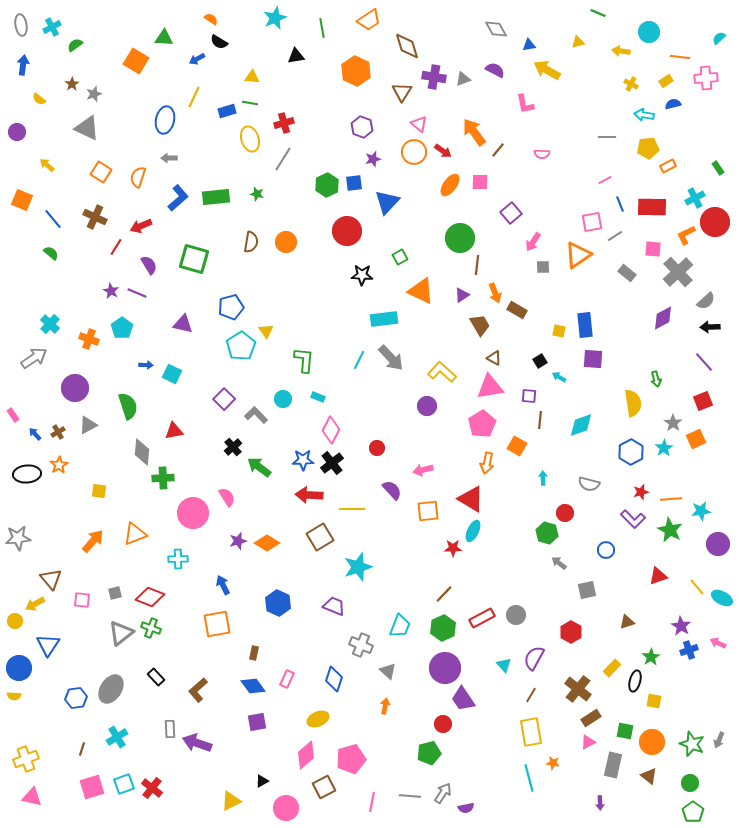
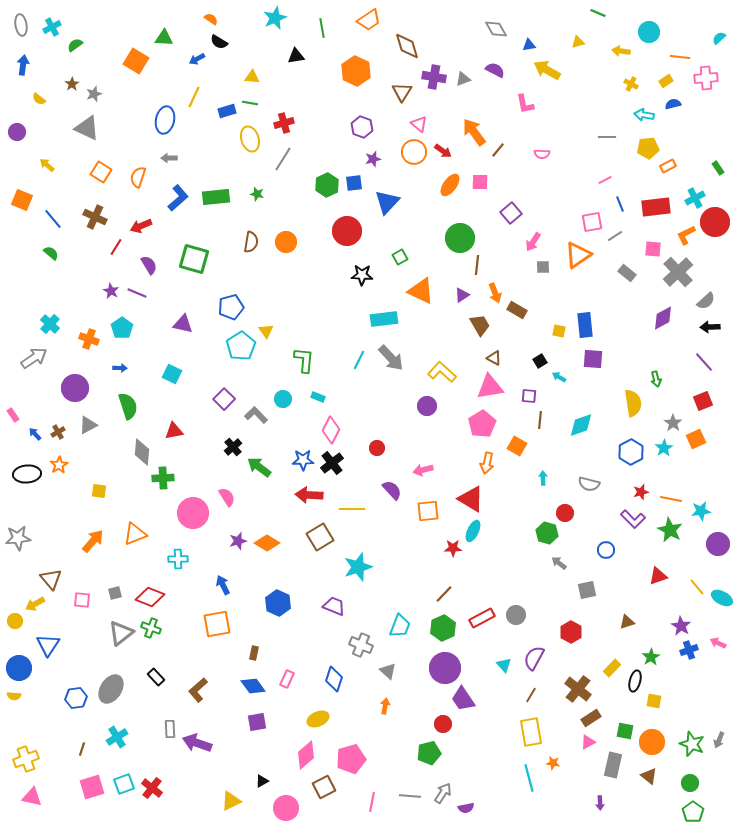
red rectangle at (652, 207): moved 4 px right; rotated 8 degrees counterclockwise
blue arrow at (146, 365): moved 26 px left, 3 px down
orange line at (671, 499): rotated 15 degrees clockwise
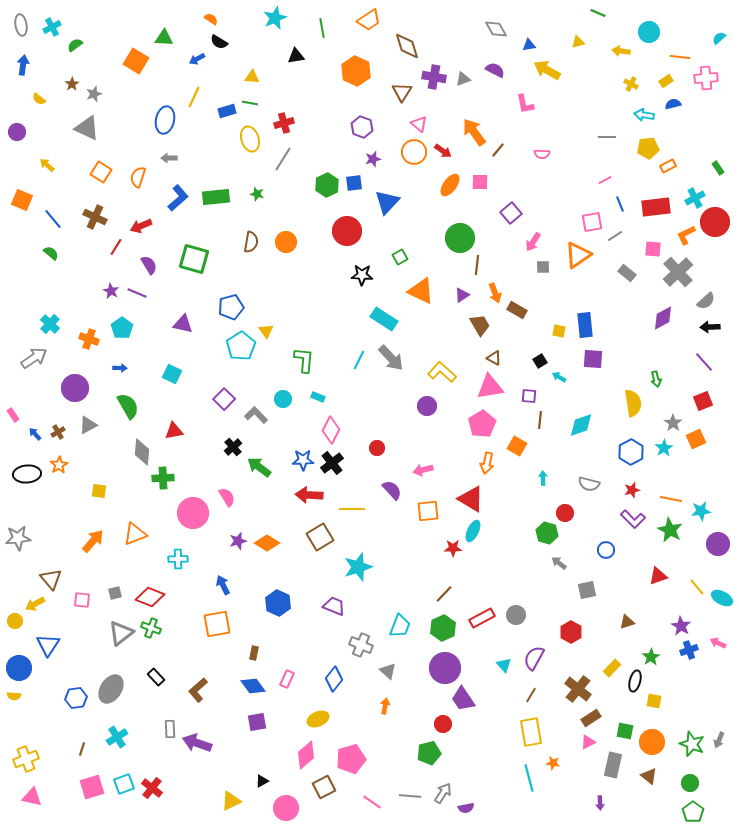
cyan rectangle at (384, 319): rotated 40 degrees clockwise
green semicircle at (128, 406): rotated 12 degrees counterclockwise
red star at (641, 492): moved 9 px left, 2 px up
blue diamond at (334, 679): rotated 20 degrees clockwise
pink line at (372, 802): rotated 66 degrees counterclockwise
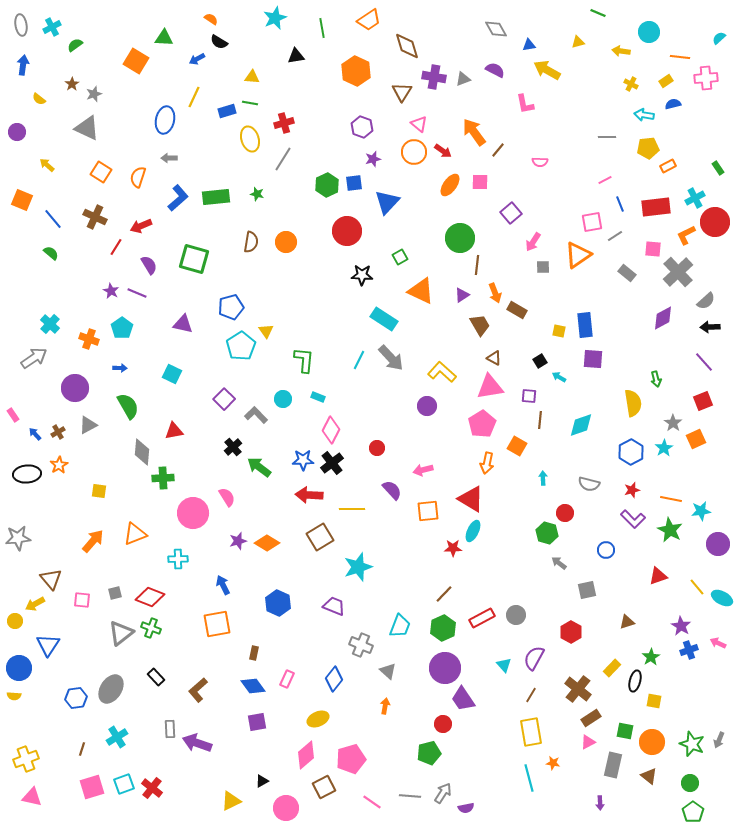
pink semicircle at (542, 154): moved 2 px left, 8 px down
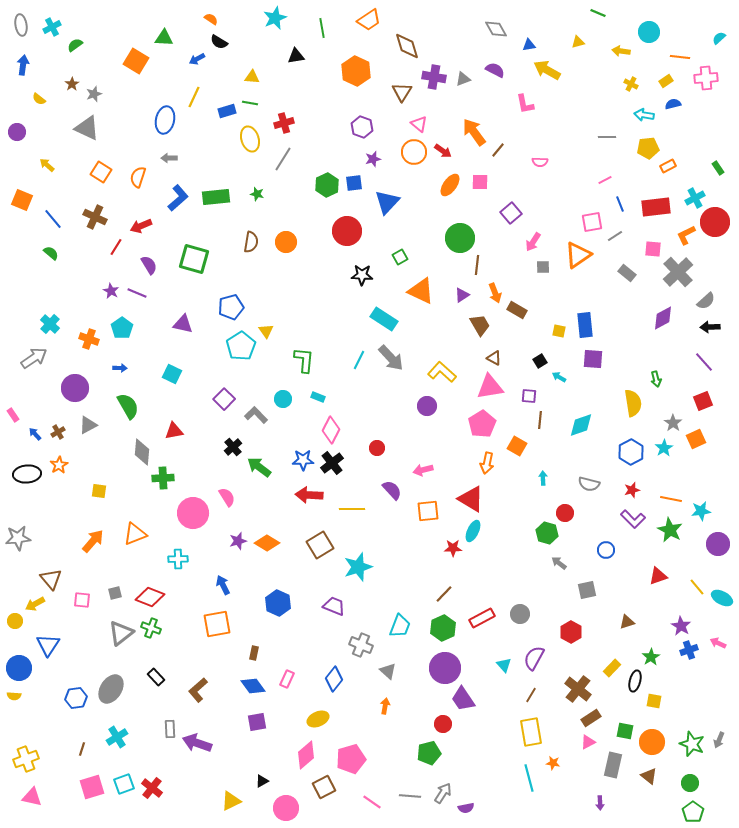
brown square at (320, 537): moved 8 px down
gray circle at (516, 615): moved 4 px right, 1 px up
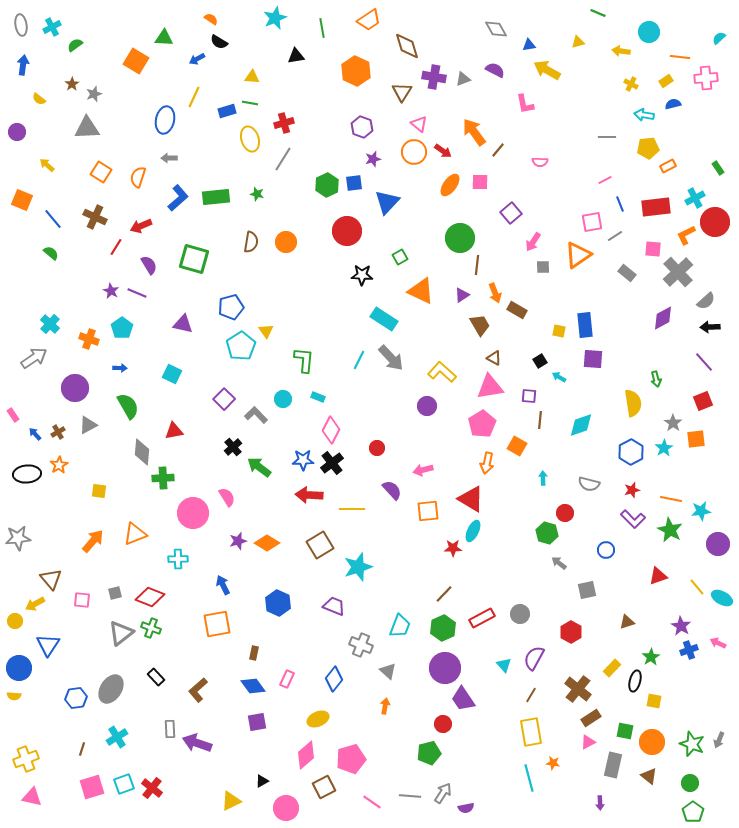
gray triangle at (87, 128): rotated 28 degrees counterclockwise
orange square at (696, 439): rotated 18 degrees clockwise
